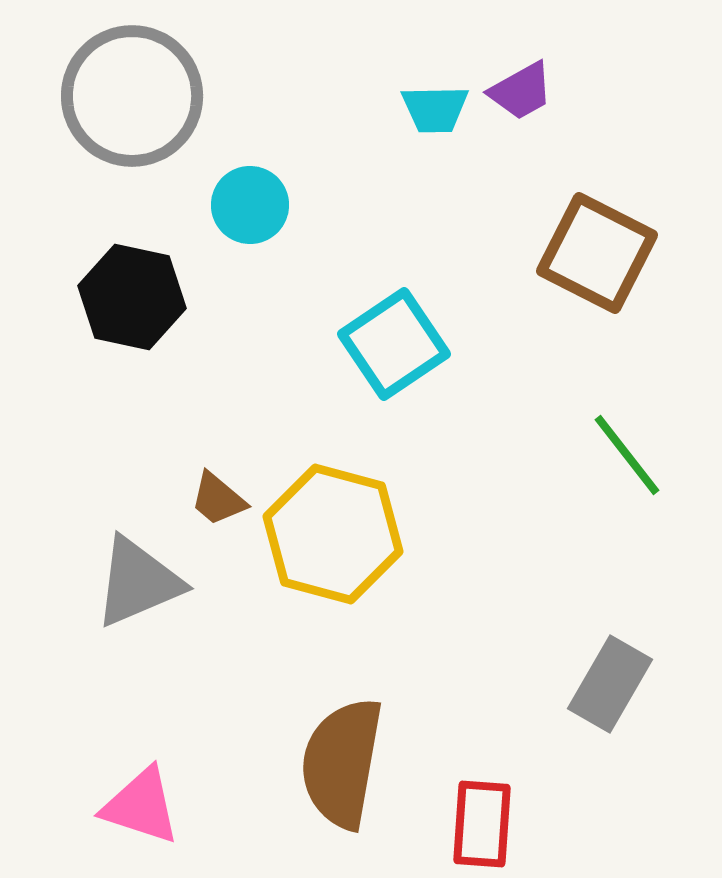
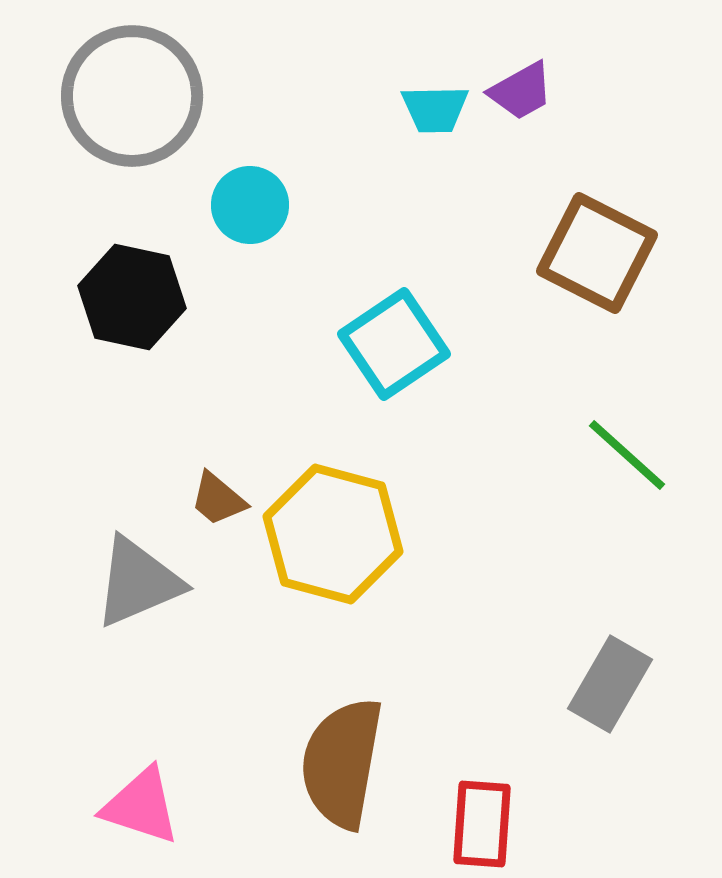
green line: rotated 10 degrees counterclockwise
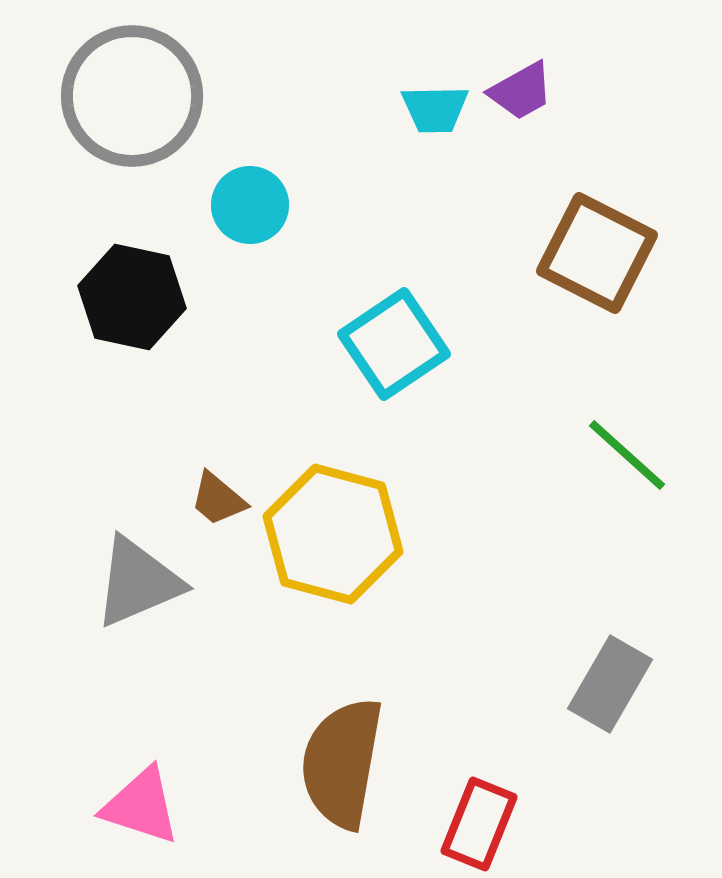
red rectangle: moved 3 px left; rotated 18 degrees clockwise
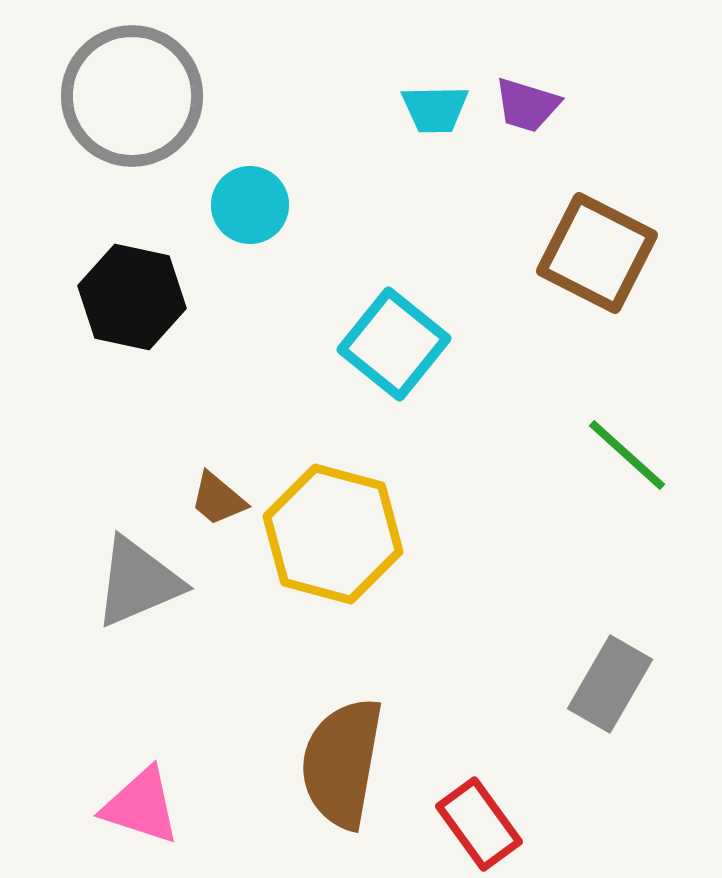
purple trapezoid: moved 6 px right, 14 px down; rotated 46 degrees clockwise
cyan square: rotated 17 degrees counterclockwise
red rectangle: rotated 58 degrees counterclockwise
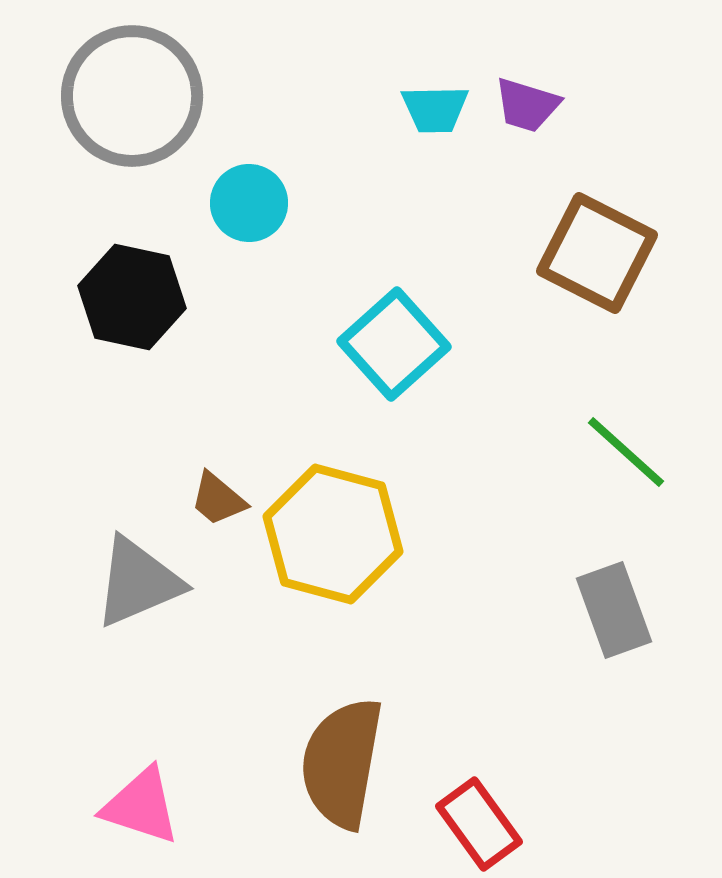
cyan circle: moved 1 px left, 2 px up
cyan square: rotated 9 degrees clockwise
green line: moved 1 px left, 3 px up
gray rectangle: moved 4 px right, 74 px up; rotated 50 degrees counterclockwise
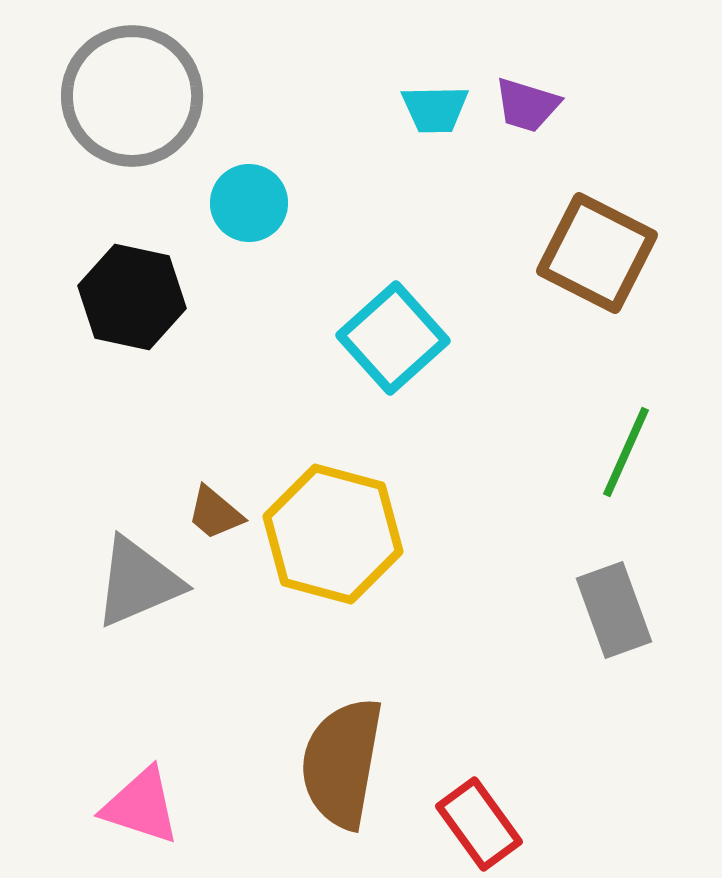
cyan square: moved 1 px left, 6 px up
green line: rotated 72 degrees clockwise
brown trapezoid: moved 3 px left, 14 px down
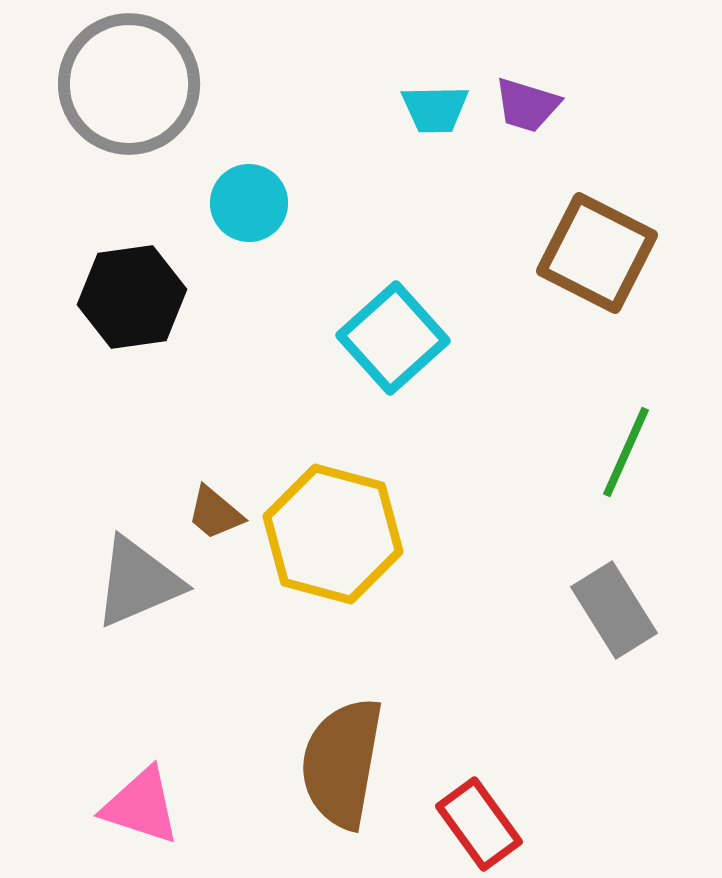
gray circle: moved 3 px left, 12 px up
black hexagon: rotated 20 degrees counterclockwise
gray rectangle: rotated 12 degrees counterclockwise
